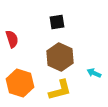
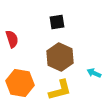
orange hexagon: rotated 8 degrees counterclockwise
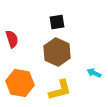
brown hexagon: moved 3 px left, 5 px up
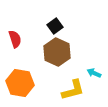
black square: moved 2 px left, 4 px down; rotated 28 degrees counterclockwise
red semicircle: moved 3 px right
yellow L-shape: moved 13 px right
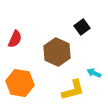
black square: moved 27 px right, 1 px down
red semicircle: rotated 42 degrees clockwise
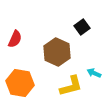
yellow L-shape: moved 2 px left, 4 px up
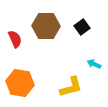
red semicircle: rotated 48 degrees counterclockwise
brown hexagon: moved 11 px left, 26 px up; rotated 24 degrees counterclockwise
cyan arrow: moved 9 px up
yellow L-shape: moved 1 px down
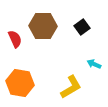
brown hexagon: moved 3 px left
yellow L-shape: rotated 15 degrees counterclockwise
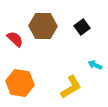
red semicircle: rotated 24 degrees counterclockwise
cyan arrow: moved 1 px right, 1 px down
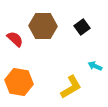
cyan arrow: moved 1 px down
orange hexagon: moved 1 px left, 1 px up
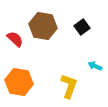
brown hexagon: rotated 8 degrees clockwise
yellow L-shape: moved 2 px left, 1 px up; rotated 40 degrees counterclockwise
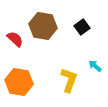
cyan arrow: rotated 16 degrees clockwise
yellow L-shape: moved 6 px up
